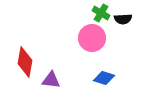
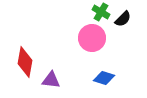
green cross: moved 1 px up
black semicircle: rotated 42 degrees counterclockwise
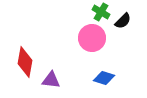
black semicircle: moved 2 px down
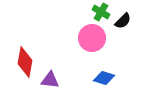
purple triangle: moved 1 px left
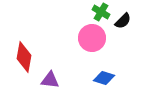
red diamond: moved 1 px left, 5 px up
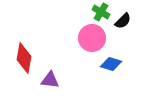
red diamond: moved 1 px down
blue diamond: moved 7 px right, 14 px up
